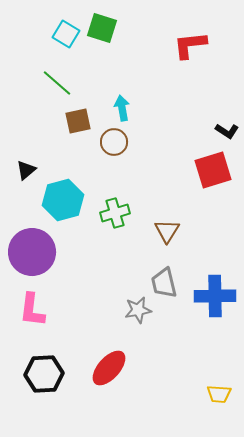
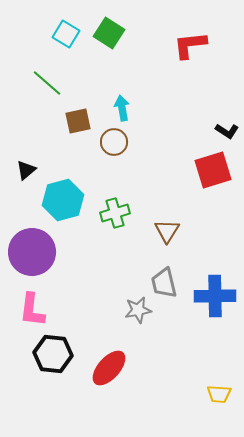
green square: moved 7 px right, 5 px down; rotated 16 degrees clockwise
green line: moved 10 px left
black hexagon: moved 9 px right, 20 px up; rotated 9 degrees clockwise
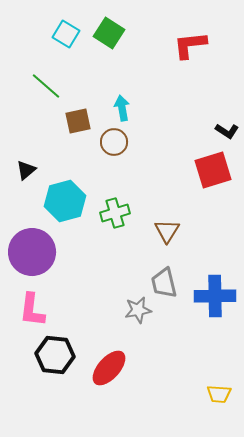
green line: moved 1 px left, 3 px down
cyan hexagon: moved 2 px right, 1 px down
black hexagon: moved 2 px right, 1 px down
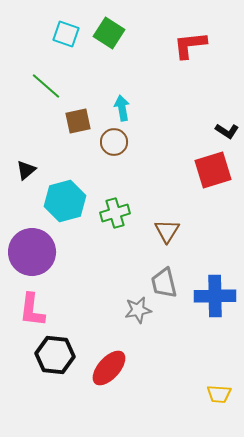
cyan square: rotated 12 degrees counterclockwise
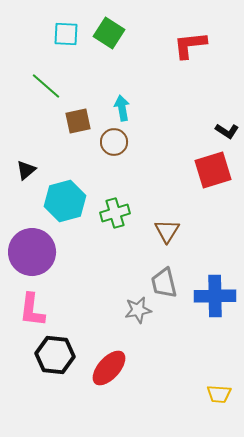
cyan square: rotated 16 degrees counterclockwise
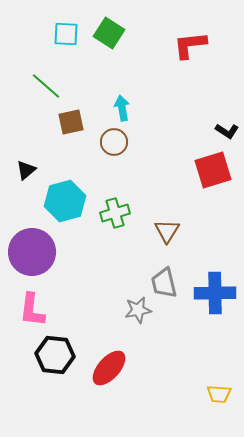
brown square: moved 7 px left, 1 px down
blue cross: moved 3 px up
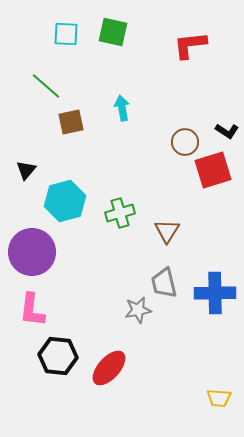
green square: moved 4 px right, 1 px up; rotated 20 degrees counterclockwise
brown circle: moved 71 px right
black triangle: rotated 10 degrees counterclockwise
green cross: moved 5 px right
black hexagon: moved 3 px right, 1 px down
yellow trapezoid: moved 4 px down
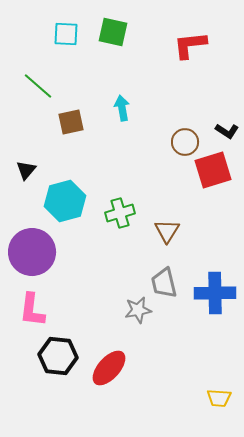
green line: moved 8 px left
